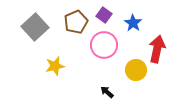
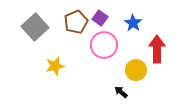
purple square: moved 4 px left, 3 px down
red arrow: rotated 12 degrees counterclockwise
black arrow: moved 14 px right
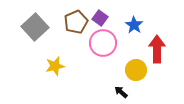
blue star: moved 1 px right, 2 px down
pink circle: moved 1 px left, 2 px up
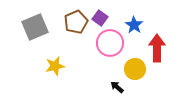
gray square: rotated 20 degrees clockwise
pink circle: moved 7 px right
red arrow: moved 1 px up
yellow circle: moved 1 px left, 1 px up
black arrow: moved 4 px left, 5 px up
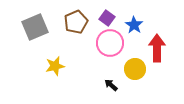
purple square: moved 7 px right
black arrow: moved 6 px left, 2 px up
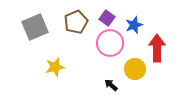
blue star: rotated 18 degrees clockwise
yellow star: moved 1 px down
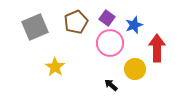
yellow star: rotated 24 degrees counterclockwise
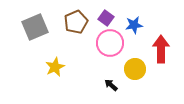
purple square: moved 1 px left
blue star: rotated 12 degrees clockwise
red arrow: moved 4 px right, 1 px down
yellow star: rotated 12 degrees clockwise
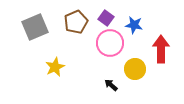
blue star: rotated 18 degrees clockwise
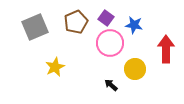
red arrow: moved 5 px right
